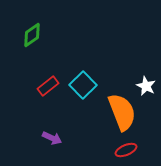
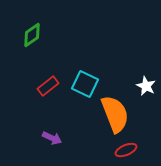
cyan square: moved 2 px right, 1 px up; rotated 20 degrees counterclockwise
orange semicircle: moved 7 px left, 2 px down
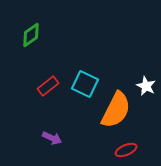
green diamond: moved 1 px left
orange semicircle: moved 1 px right, 4 px up; rotated 48 degrees clockwise
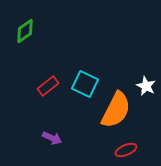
green diamond: moved 6 px left, 4 px up
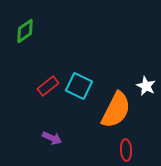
cyan square: moved 6 px left, 2 px down
red ellipse: rotated 70 degrees counterclockwise
